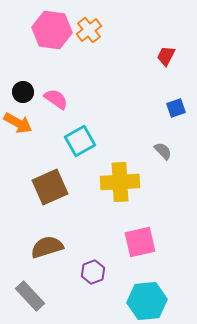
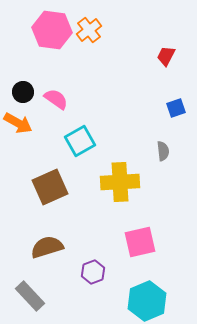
gray semicircle: rotated 36 degrees clockwise
cyan hexagon: rotated 18 degrees counterclockwise
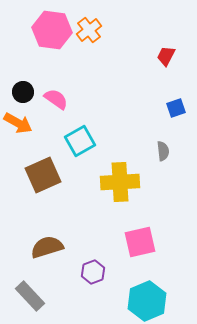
brown square: moved 7 px left, 12 px up
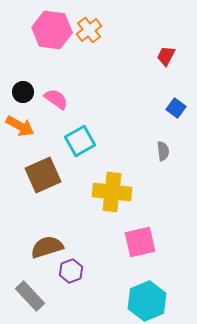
blue square: rotated 36 degrees counterclockwise
orange arrow: moved 2 px right, 3 px down
yellow cross: moved 8 px left, 10 px down; rotated 9 degrees clockwise
purple hexagon: moved 22 px left, 1 px up
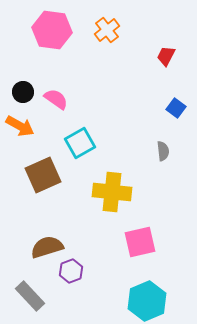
orange cross: moved 18 px right
cyan square: moved 2 px down
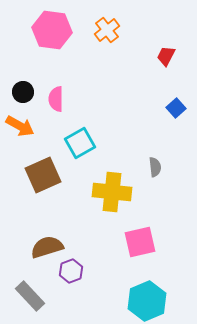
pink semicircle: rotated 125 degrees counterclockwise
blue square: rotated 12 degrees clockwise
gray semicircle: moved 8 px left, 16 px down
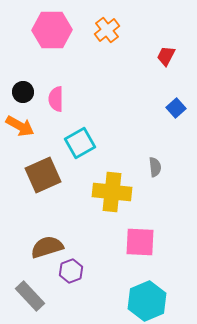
pink hexagon: rotated 9 degrees counterclockwise
pink square: rotated 16 degrees clockwise
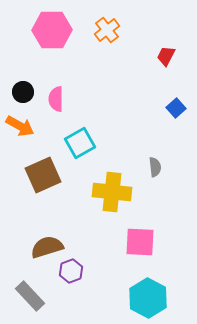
cyan hexagon: moved 1 px right, 3 px up; rotated 9 degrees counterclockwise
